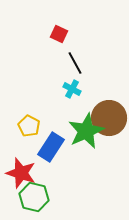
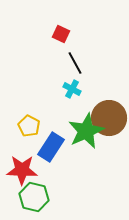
red square: moved 2 px right
red star: moved 1 px right, 3 px up; rotated 16 degrees counterclockwise
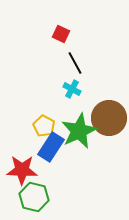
yellow pentagon: moved 15 px right
green star: moved 7 px left
